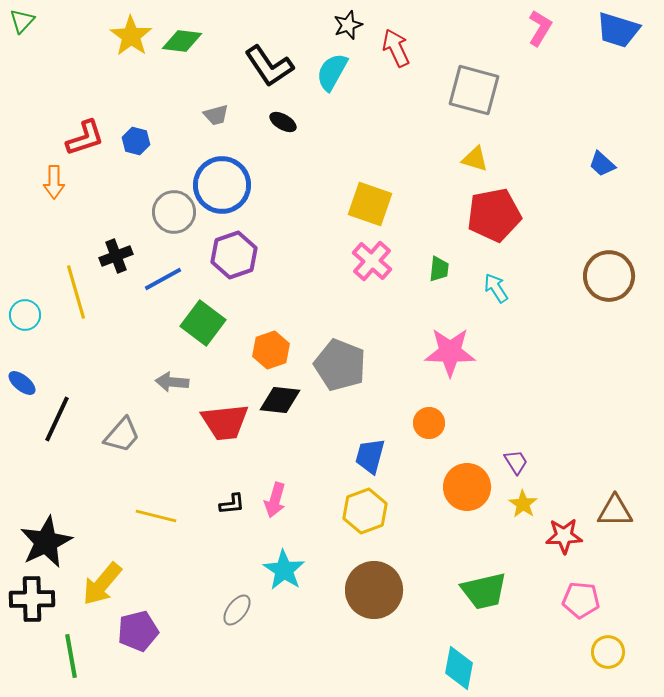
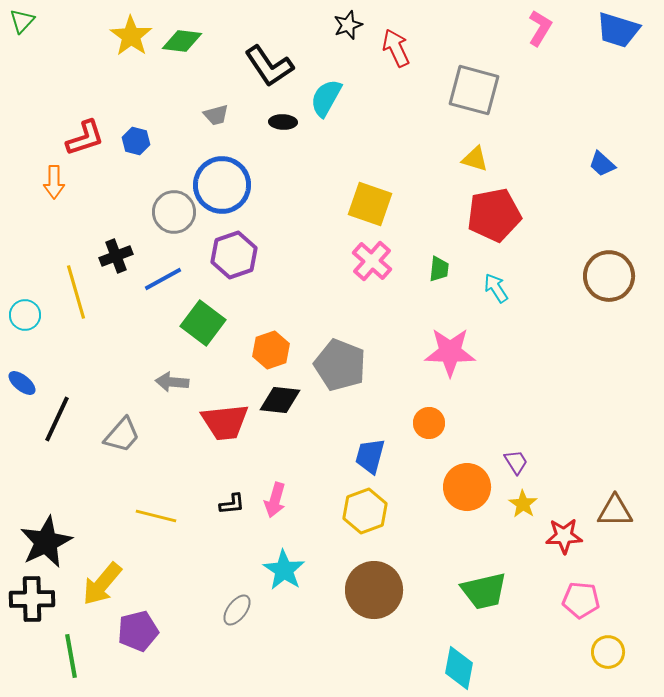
cyan semicircle at (332, 72): moved 6 px left, 26 px down
black ellipse at (283, 122): rotated 28 degrees counterclockwise
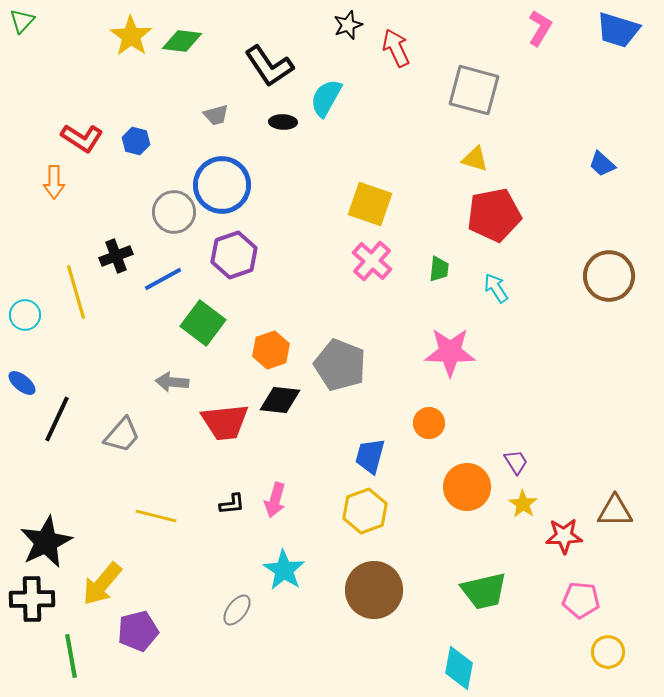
red L-shape at (85, 138): moved 3 px left; rotated 51 degrees clockwise
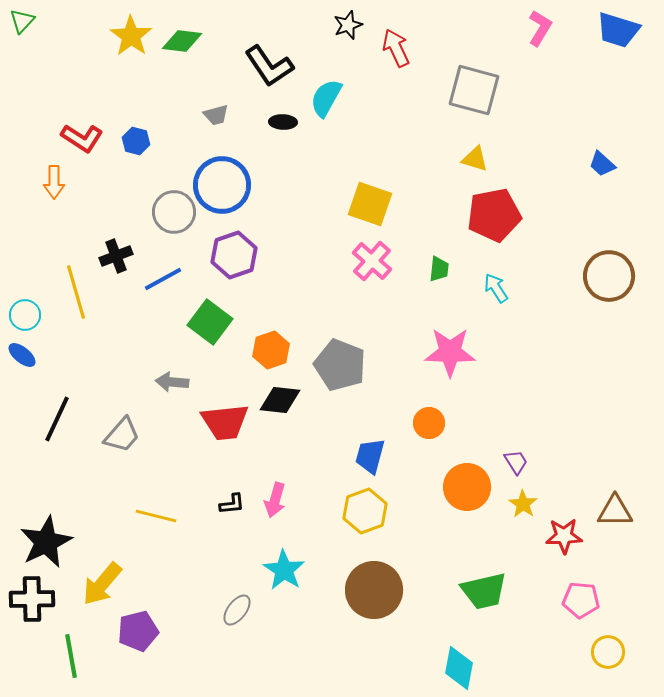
green square at (203, 323): moved 7 px right, 1 px up
blue ellipse at (22, 383): moved 28 px up
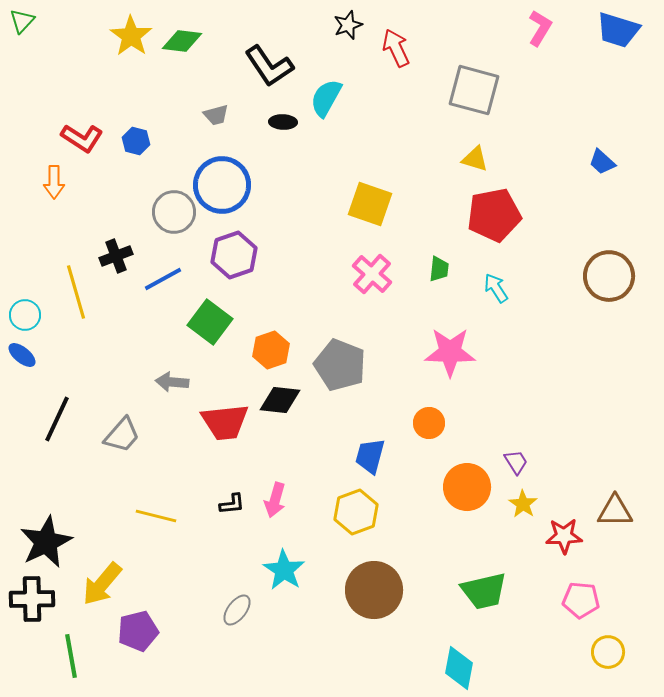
blue trapezoid at (602, 164): moved 2 px up
pink cross at (372, 261): moved 13 px down
yellow hexagon at (365, 511): moved 9 px left, 1 px down
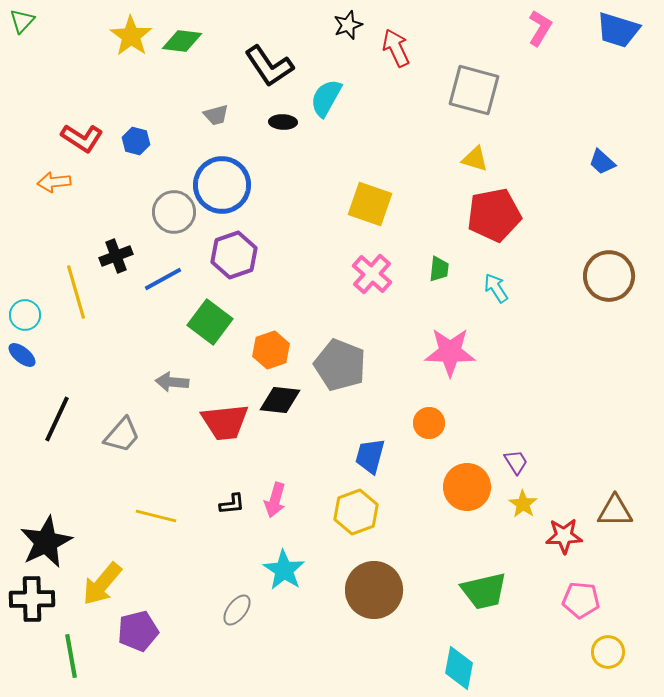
orange arrow at (54, 182): rotated 84 degrees clockwise
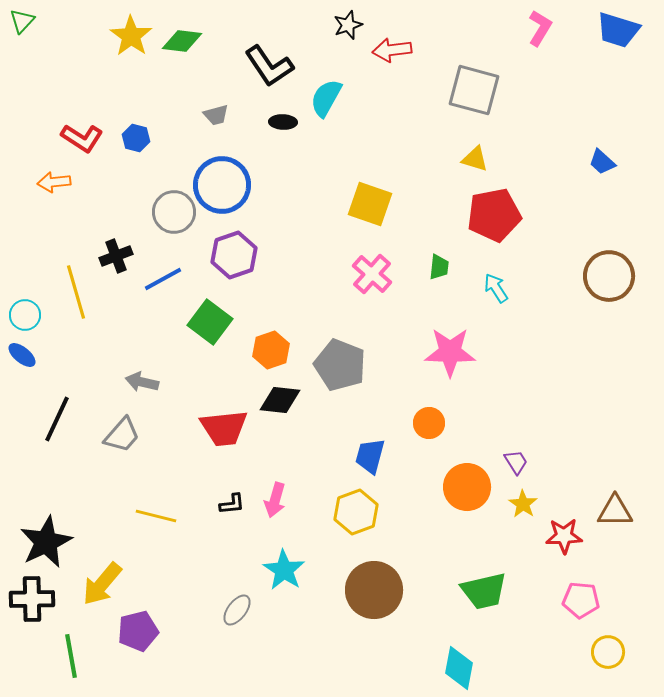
red arrow at (396, 48): moved 4 px left, 2 px down; rotated 72 degrees counterclockwise
blue hexagon at (136, 141): moved 3 px up
green trapezoid at (439, 269): moved 2 px up
gray arrow at (172, 382): moved 30 px left; rotated 8 degrees clockwise
red trapezoid at (225, 422): moved 1 px left, 6 px down
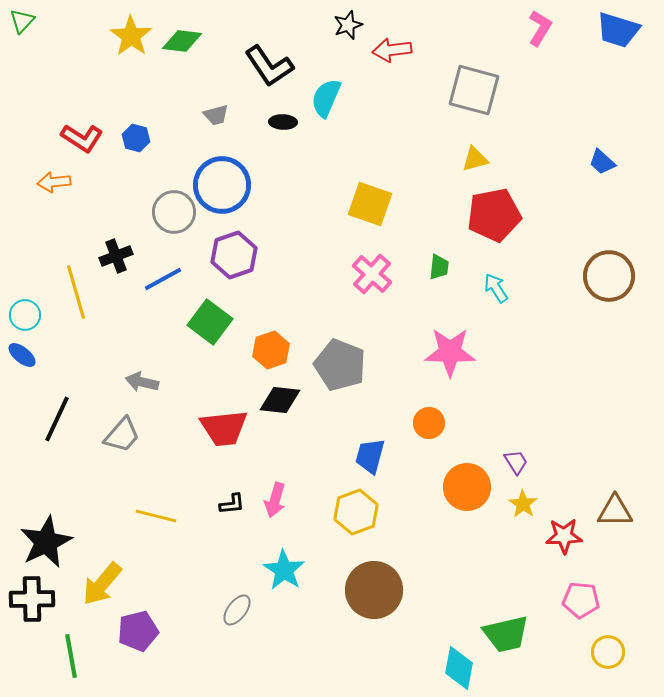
cyan semicircle at (326, 98): rotated 6 degrees counterclockwise
yellow triangle at (475, 159): rotated 32 degrees counterclockwise
green trapezoid at (484, 591): moved 22 px right, 43 px down
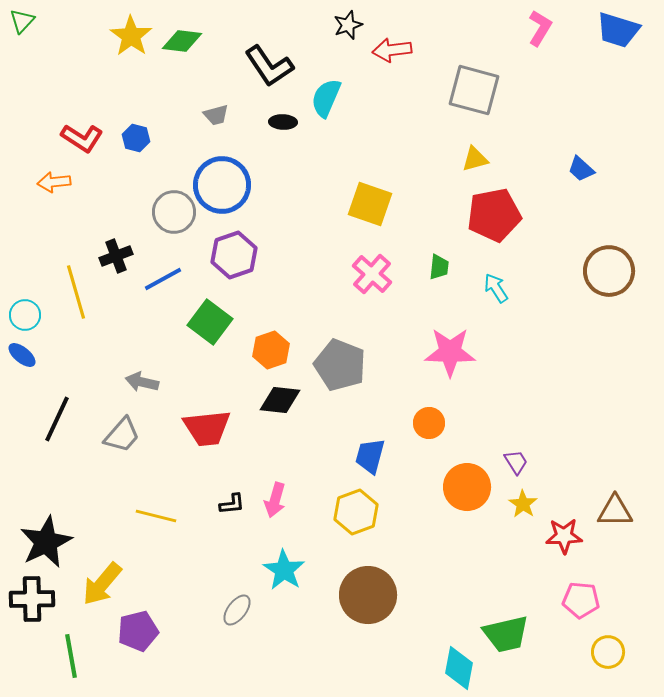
blue trapezoid at (602, 162): moved 21 px left, 7 px down
brown circle at (609, 276): moved 5 px up
red trapezoid at (224, 428): moved 17 px left
brown circle at (374, 590): moved 6 px left, 5 px down
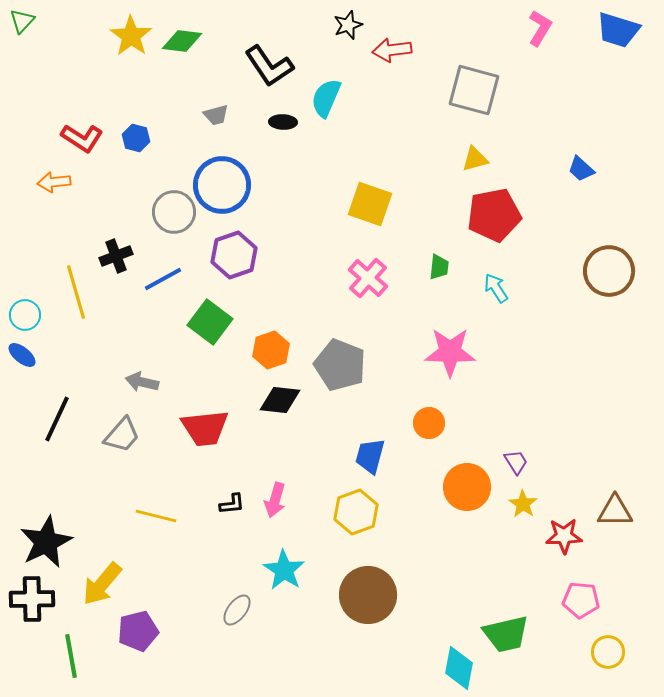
pink cross at (372, 274): moved 4 px left, 4 px down
red trapezoid at (207, 428): moved 2 px left
